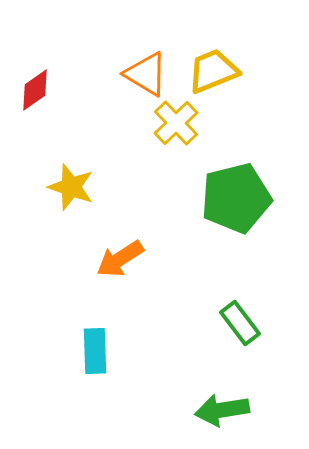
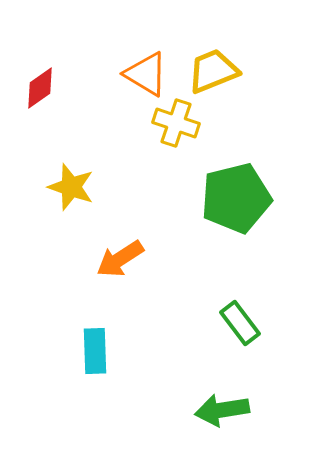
red diamond: moved 5 px right, 2 px up
yellow cross: rotated 27 degrees counterclockwise
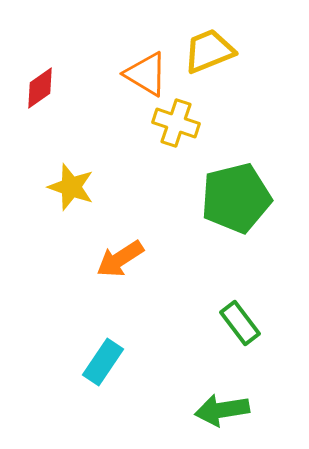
yellow trapezoid: moved 4 px left, 20 px up
cyan rectangle: moved 8 px right, 11 px down; rotated 36 degrees clockwise
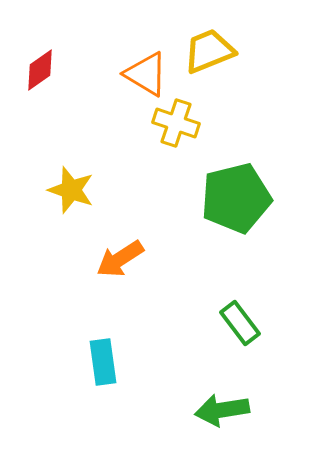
red diamond: moved 18 px up
yellow star: moved 3 px down
cyan rectangle: rotated 42 degrees counterclockwise
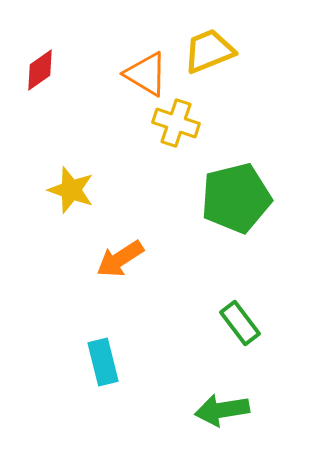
cyan rectangle: rotated 6 degrees counterclockwise
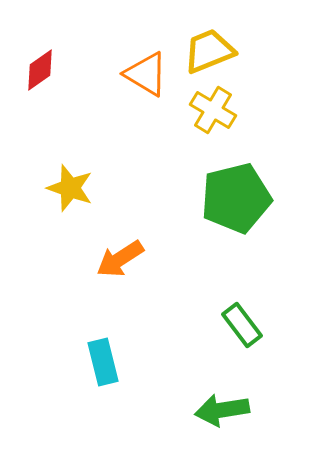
yellow cross: moved 37 px right, 13 px up; rotated 12 degrees clockwise
yellow star: moved 1 px left, 2 px up
green rectangle: moved 2 px right, 2 px down
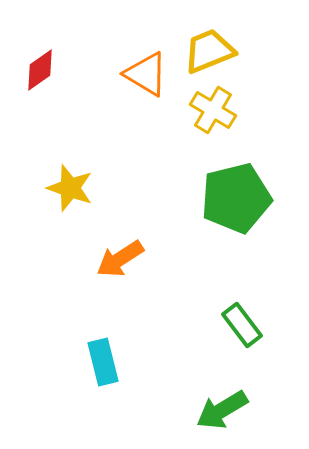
green arrow: rotated 22 degrees counterclockwise
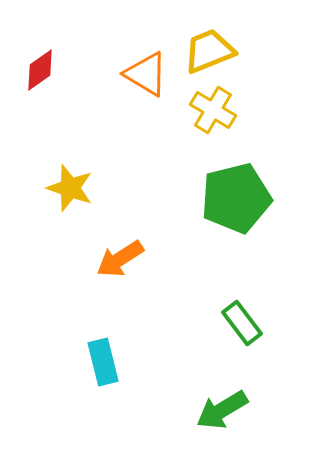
green rectangle: moved 2 px up
